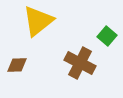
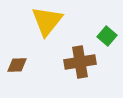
yellow triangle: moved 9 px right; rotated 12 degrees counterclockwise
brown cross: moved 1 px up; rotated 36 degrees counterclockwise
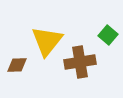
yellow triangle: moved 20 px down
green square: moved 1 px right, 1 px up
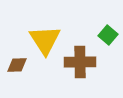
yellow triangle: moved 2 px left, 1 px up; rotated 12 degrees counterclockwise
brown cross: rotated 8 degrees clockwise
